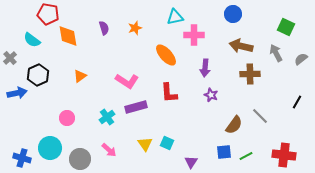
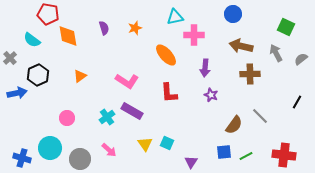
purple rectangle: moved 4 px left, 4 px down; rotated 45 degrees clockwise
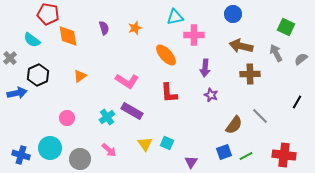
blue square: rotated 14 degrees counterclockwise
blue cross: moved 1 px left, 3 px up
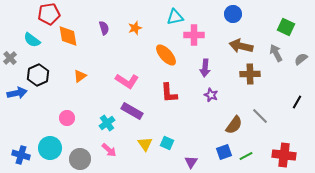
red pentagon: moved 1 px right; rotated 20 degrees counterclockwise
cyan cross: moved 6 px down
